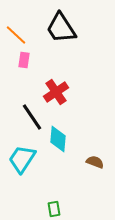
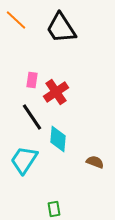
orange line: moved 15 px up
pink rectangle: moved 8 px right, 20 px down
cyan trapezoid: moved 2 px right, 1 px down
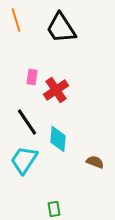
orange line: rotated 30 degrees clockwise
pink rectangle: moved 3 px up
red cross: moved 2 px up
black line: moved 5 px left, 5 px down
